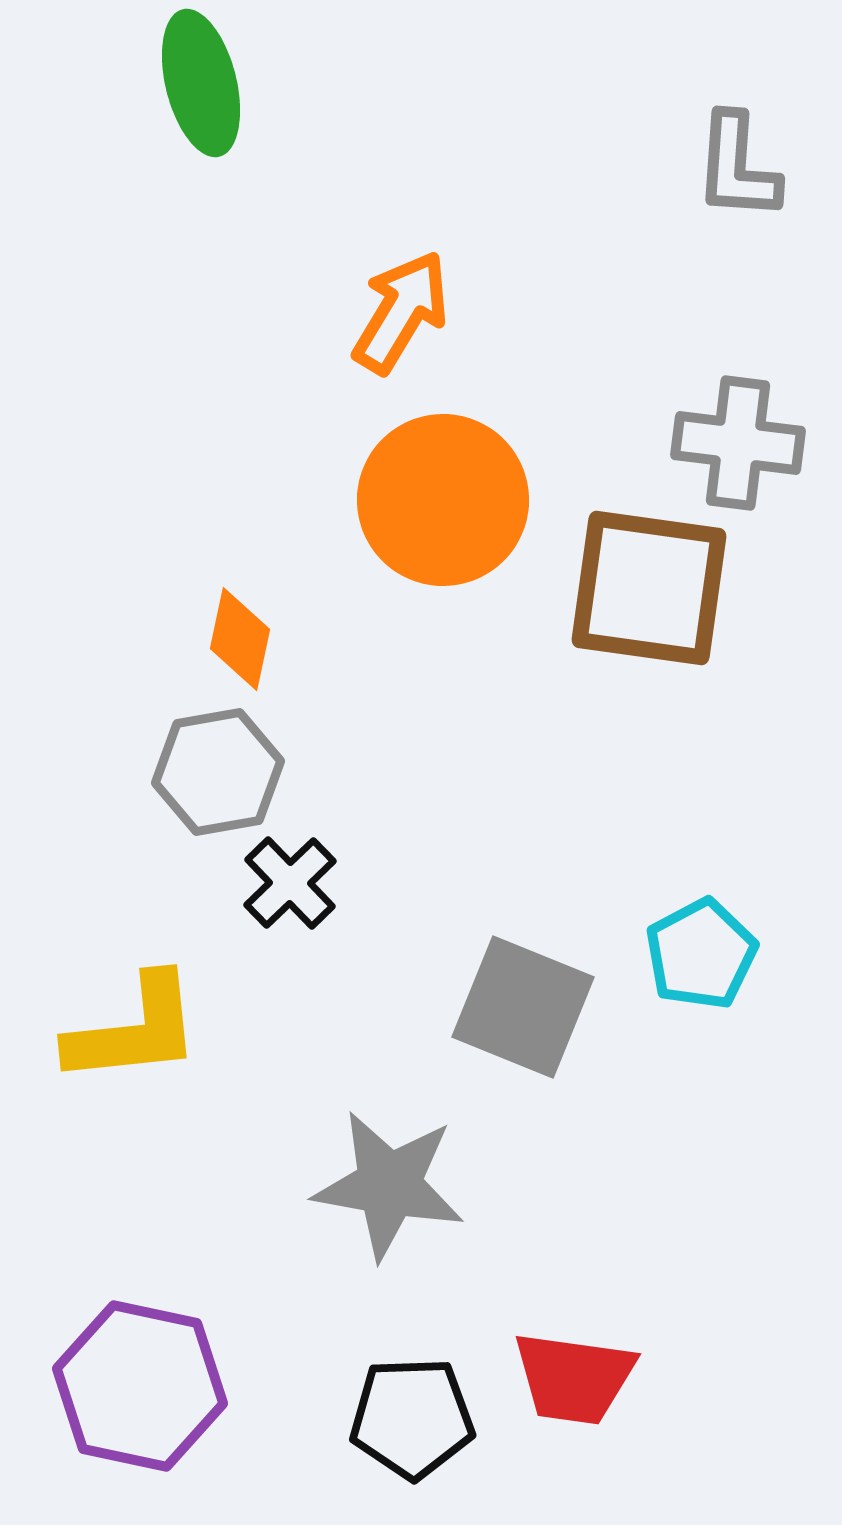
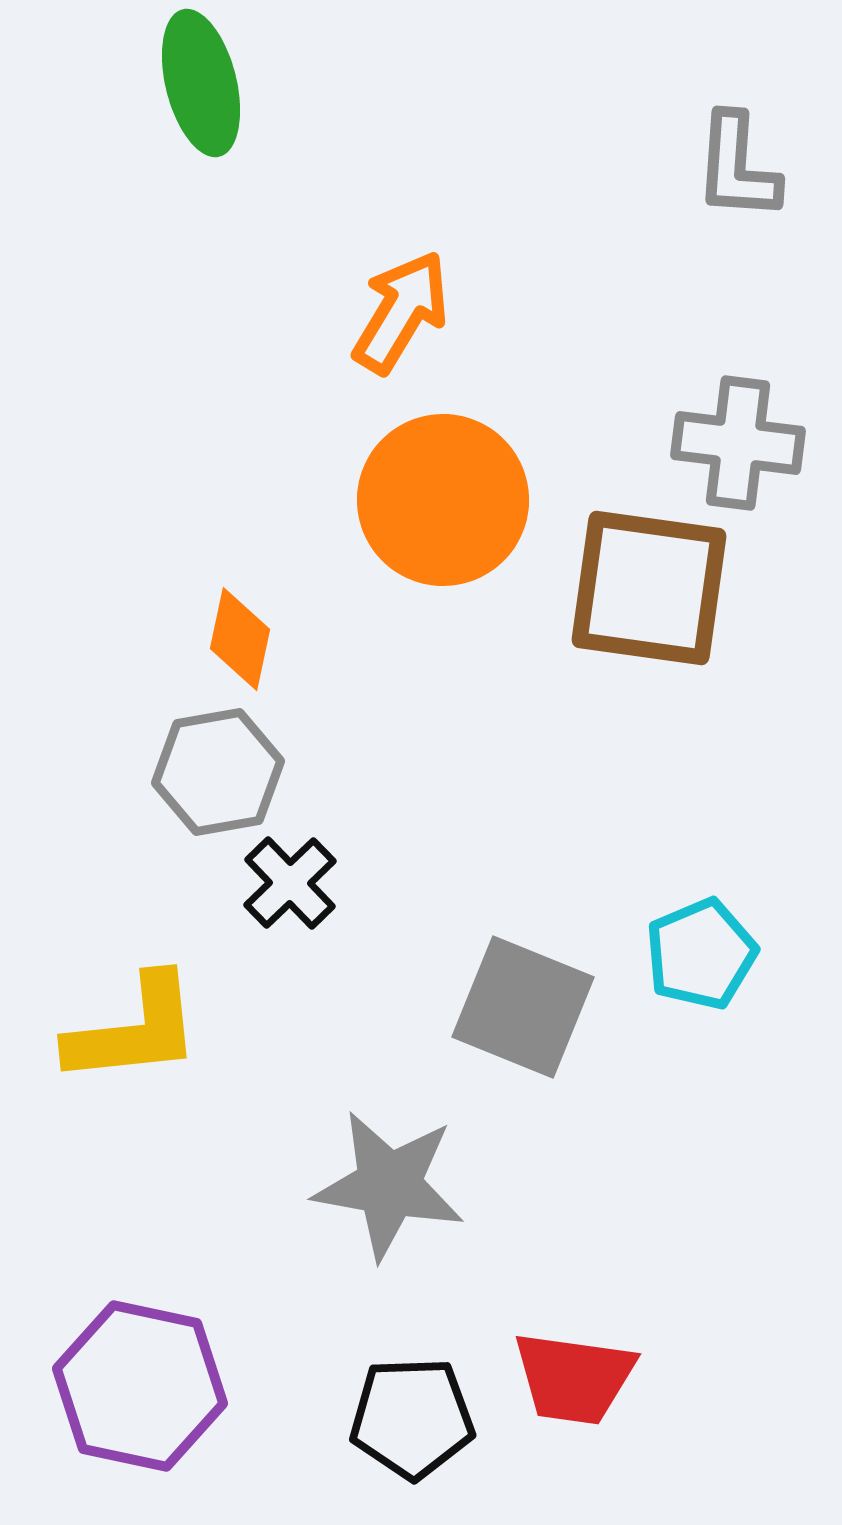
cyan pentagon: rotated 5 degrees clockwise
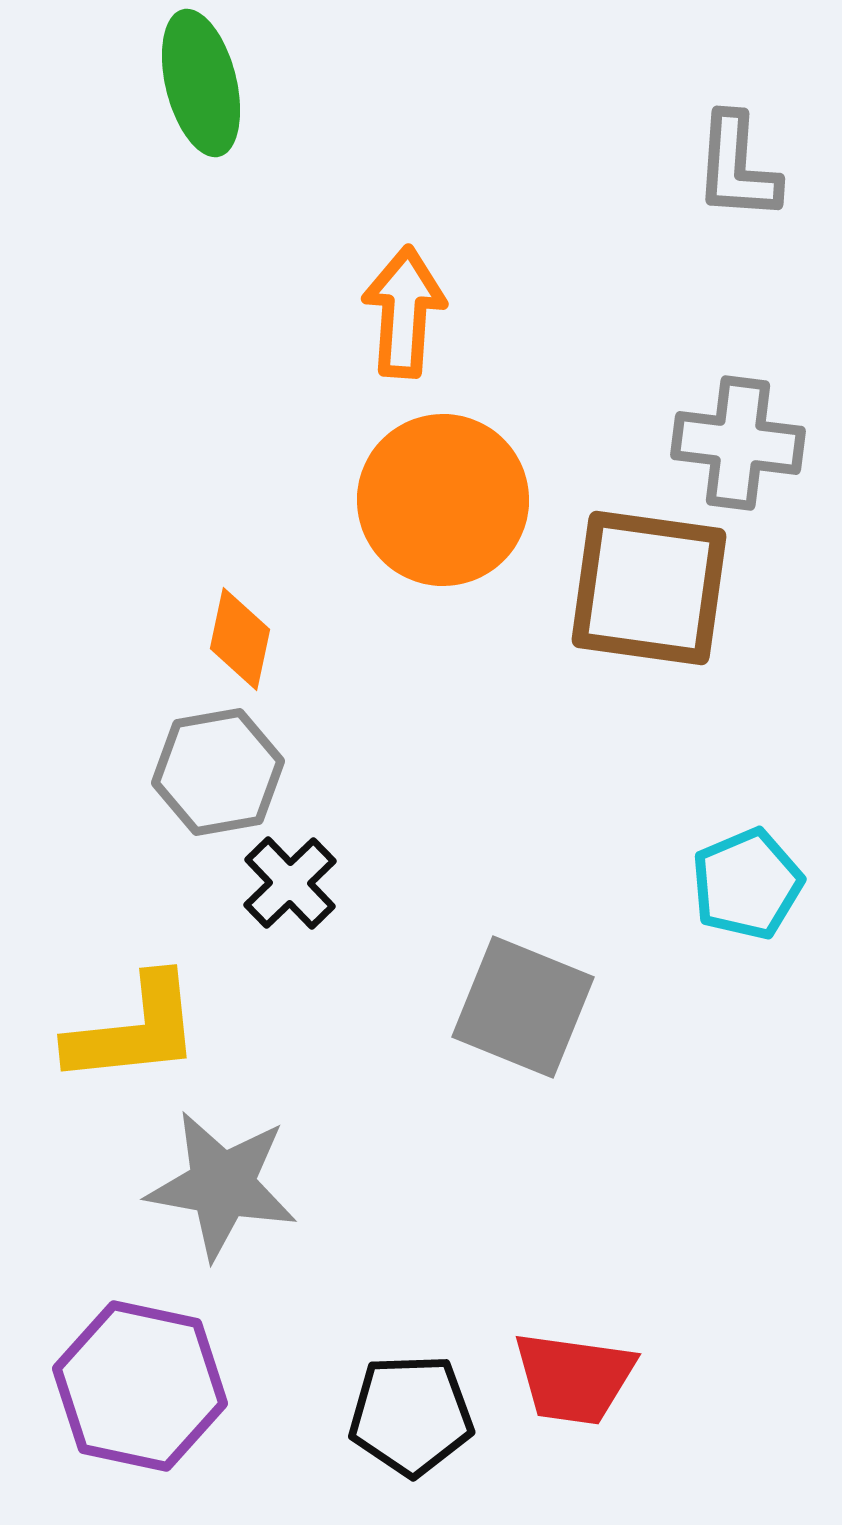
orange arrow: moved 3 px right; rotated 27 degrees counterclockwise
cyan pentagon: moved 46 px right, 70 px up
gray star: moved 167 px left
black pentagon: moved 1 px left, 3 px up
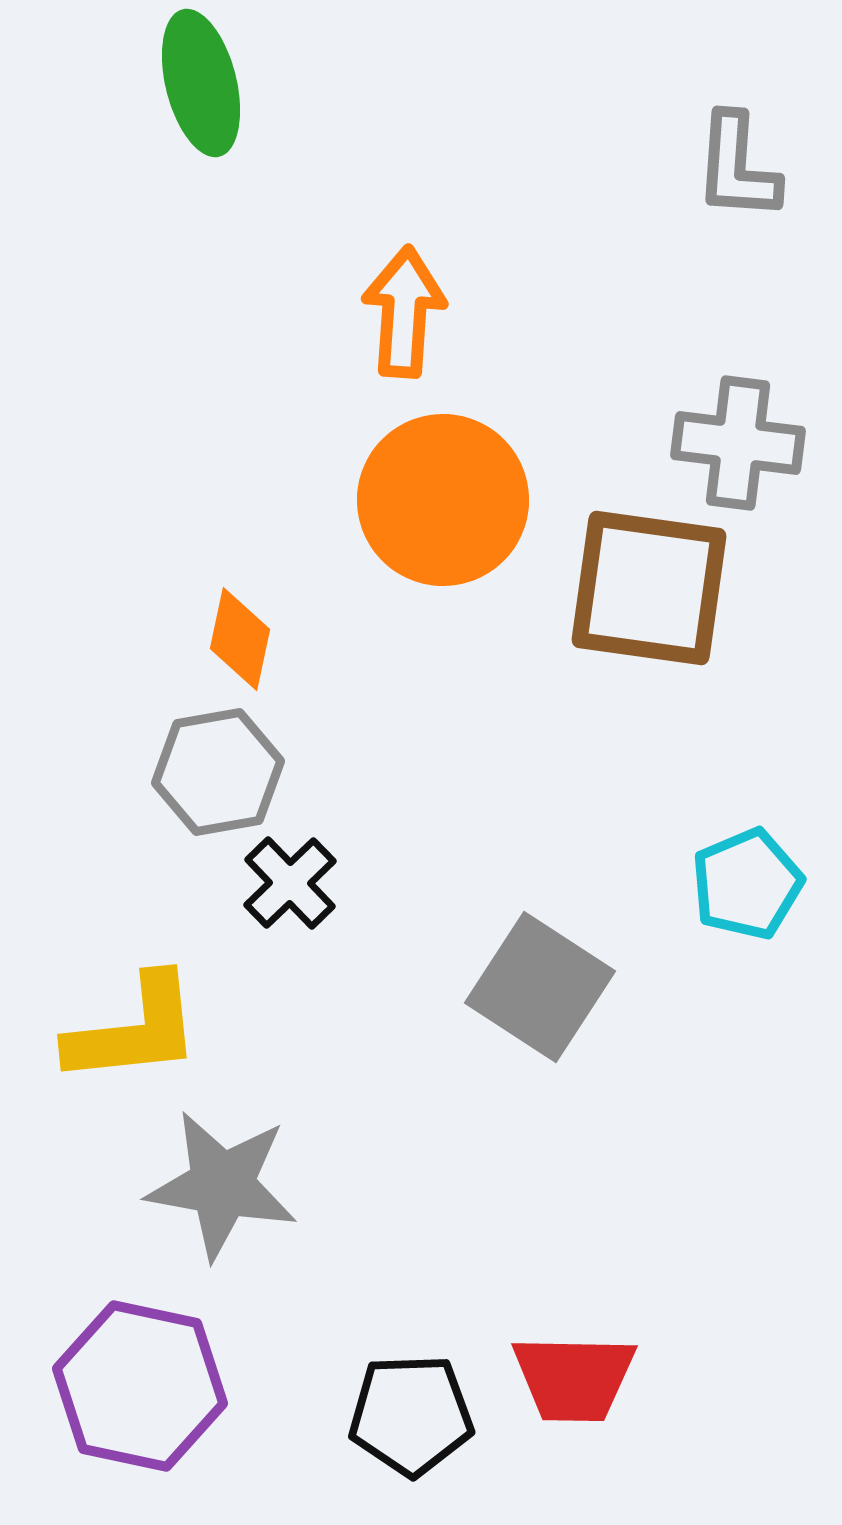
gray square: moved 17 px right, 20 px up; rotated 11 degrees clockwise
red trapezoid: rotated 7 degrees counterclockwise
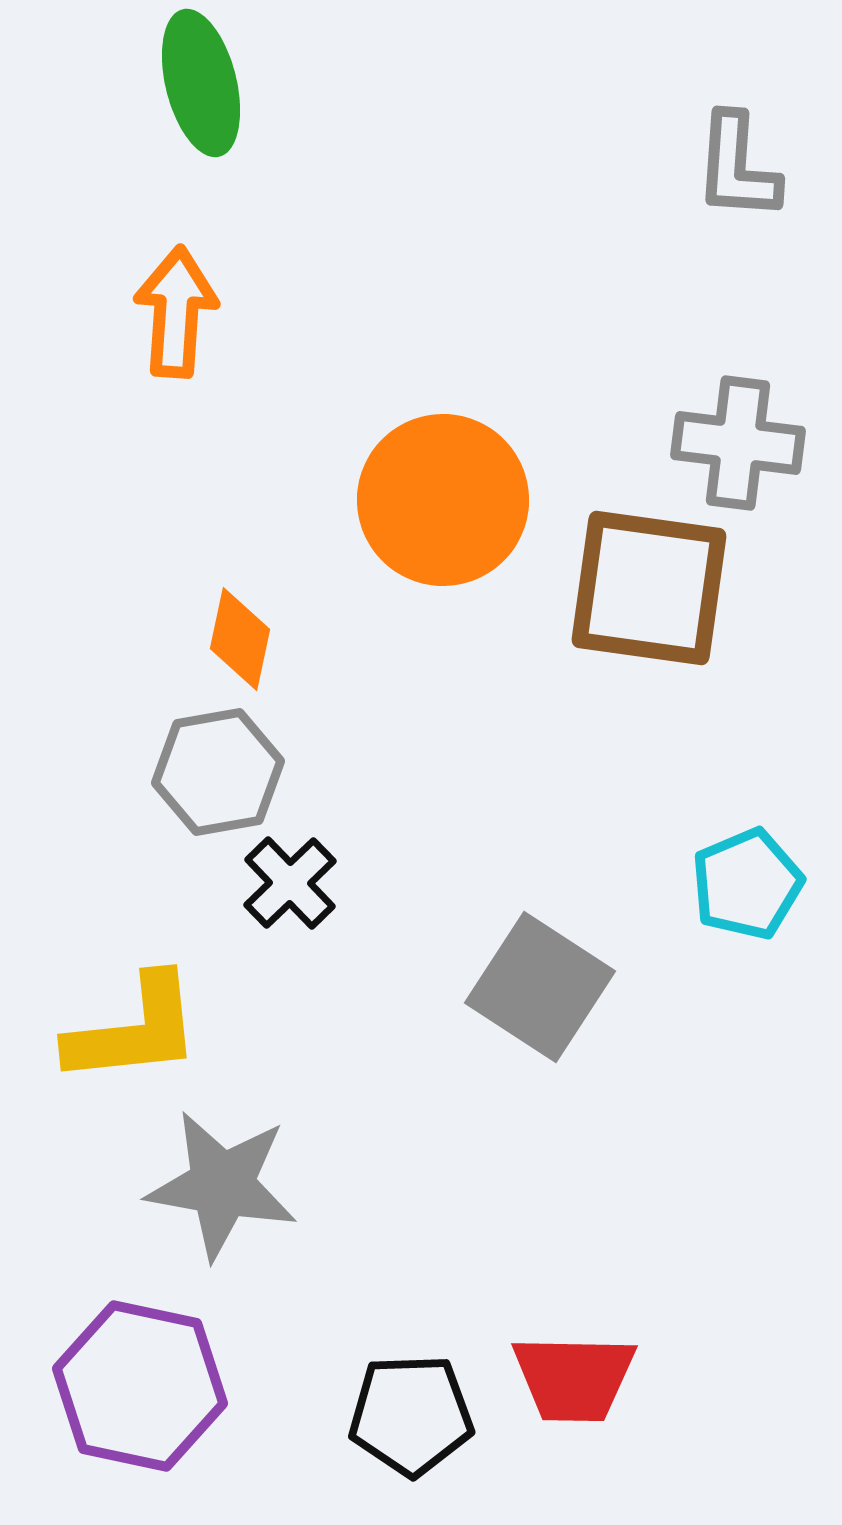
orange arrow: moved 228 px left
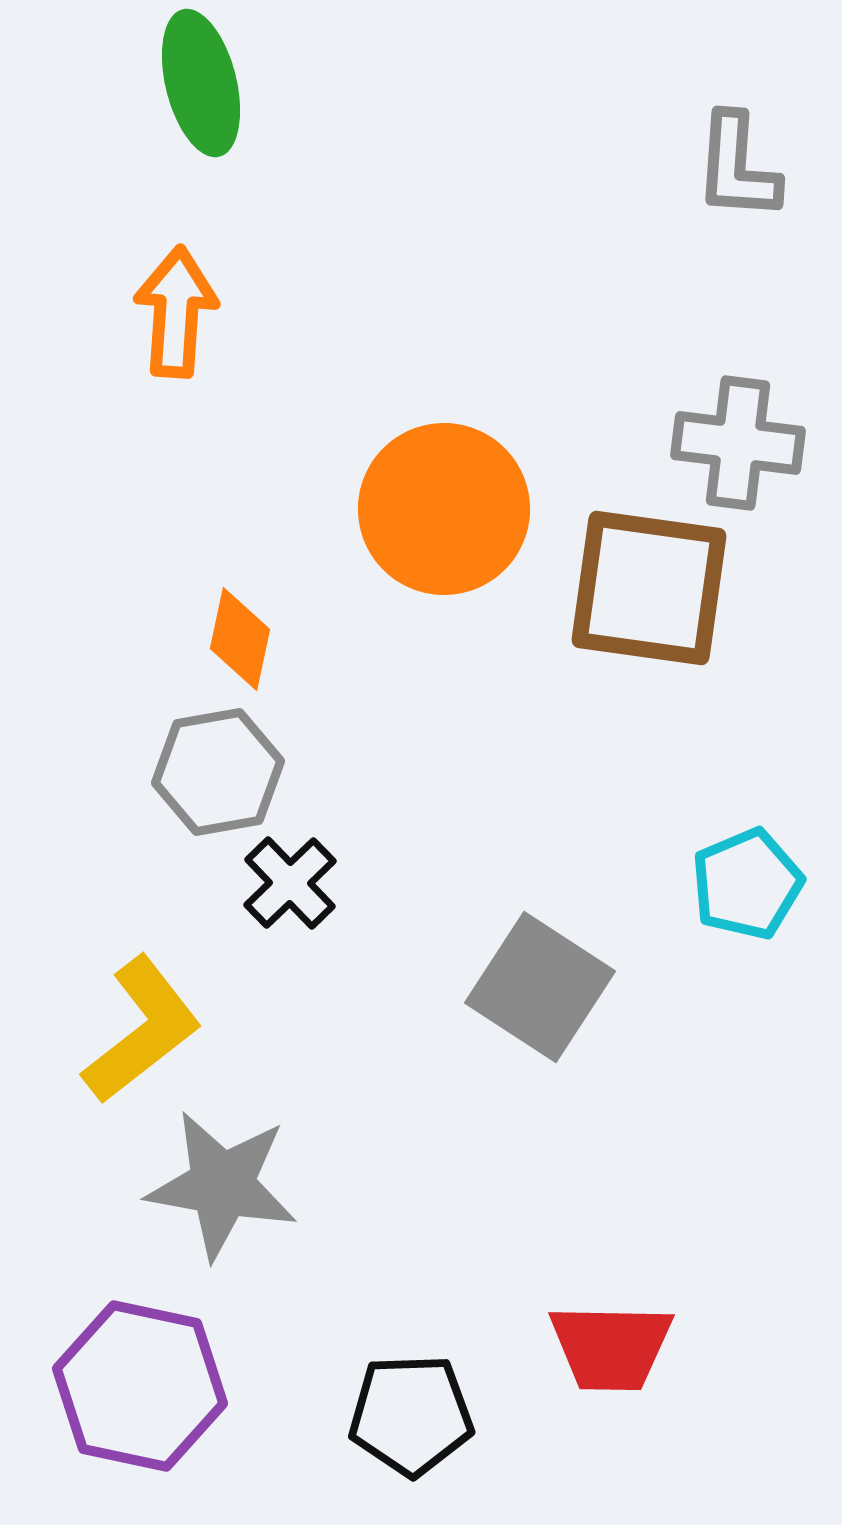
orange circle: moved 1 px right, 9 px down
yellow L-shape: moved 8 px right; rotated 32 degrees counterclockwise
red trapezoid: moved 37 px right, 31 px up
